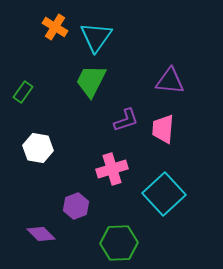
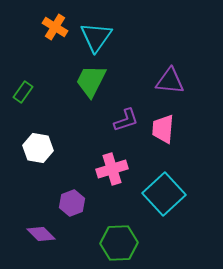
purple hexagon: moved 4 px left, 3 px up
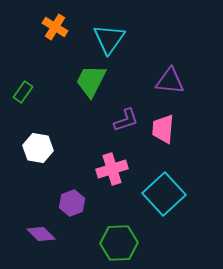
cyan triangle: moved 13 px right, 2 px down
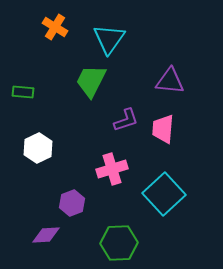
green rectangle: rotated 60 degrees clockwise
white hexagon: rotated 24 degrees clockwise
purple diamond: moved 5 px right, 1 px down; rotated 48 degrees counterclockwise
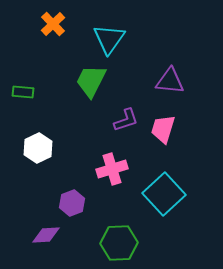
orange cross: moved 2 px left, 3 px up; rotated 15 degrees clockwise
pink trapezoid: rotated 12 degrees clockwise
